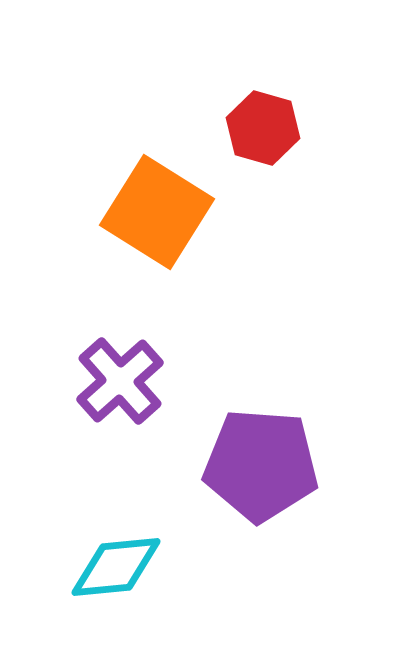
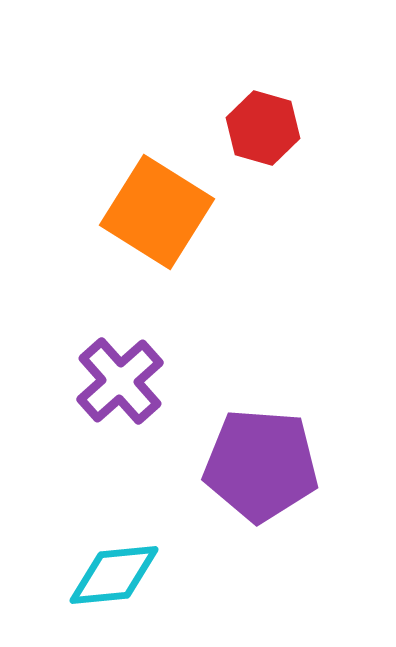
cyan diamond: moved 2 px left, 8 px down
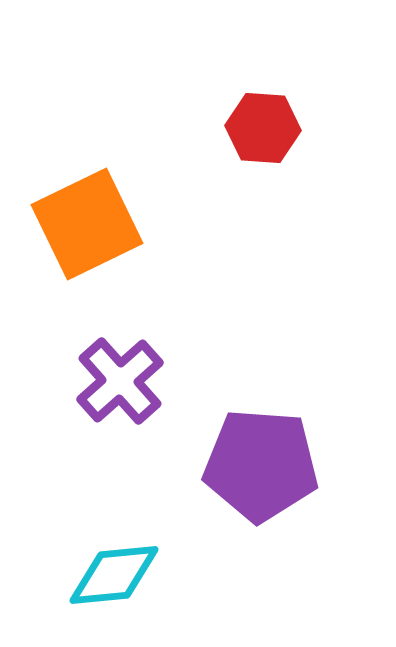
red hexagon: rotated 12 degrees counterclockwise
orange square: moved 70 px left, 12 px down; rotated 32 degrees clockwise
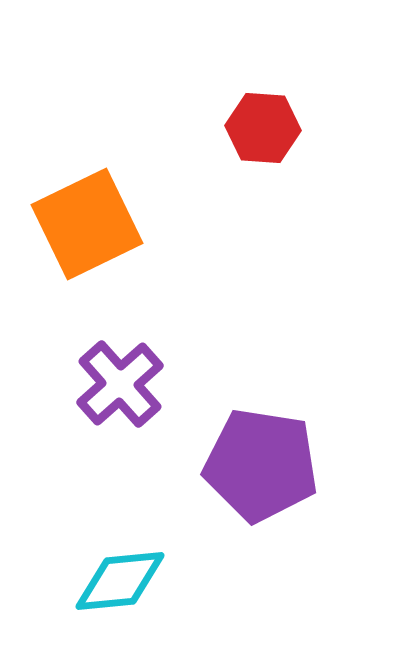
purple cross: moved 3 px down
purple pentagon: rotated 5 degrees clockwise
cyan diamond: moved 6 px right, 6 px down
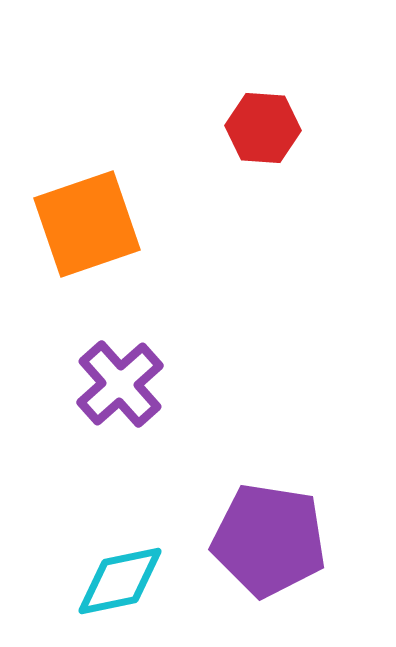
orange square: rotated 7 degrees clockwise
purple pentagon: moved 8 px right, 75 px down
cyan diamond: rotated 6 degrees counterclockwise
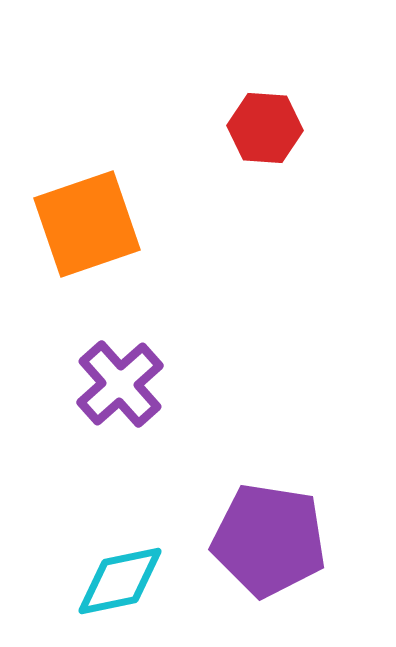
red hexagon: moved 2 px right
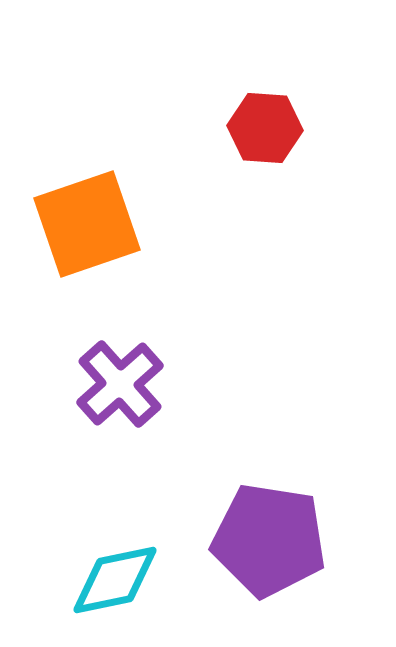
cyan diamond: moved 5 px left, 1 px up
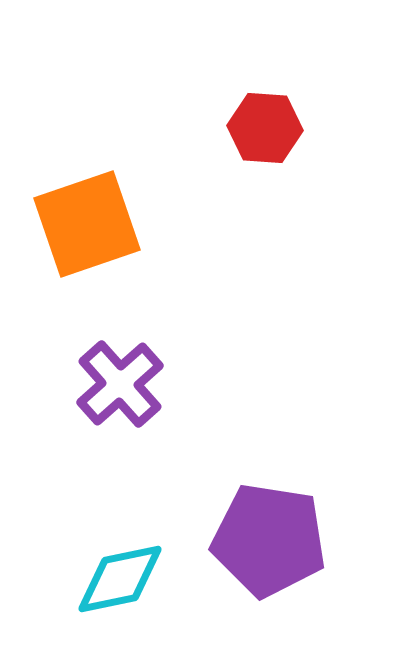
cyan diamond: moved 5 px right, 1 px up
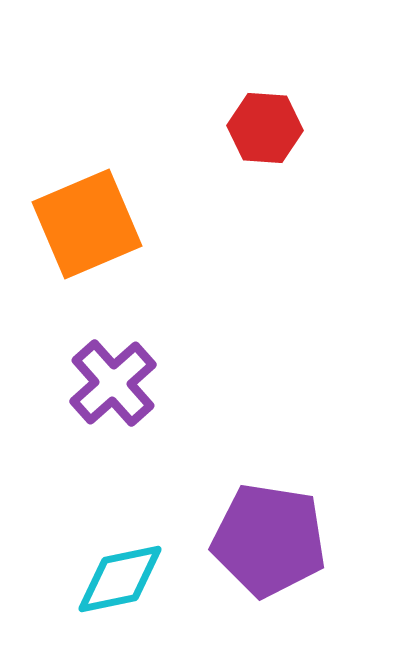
orange square: rotated 4 degrees counterclockwise
purple cross: moved 7 px left, 1 px up
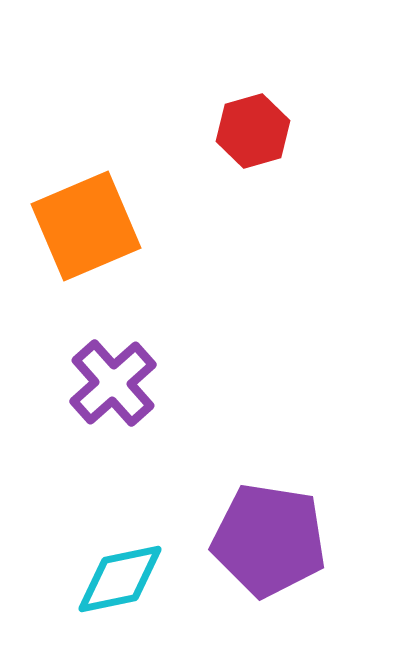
red hexagon: moved 12 px left, 3 px down; rotated 20 degrees counterclockwise
orange square: moved 1 px left, 2 px down
